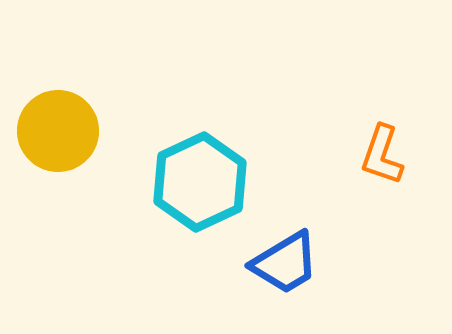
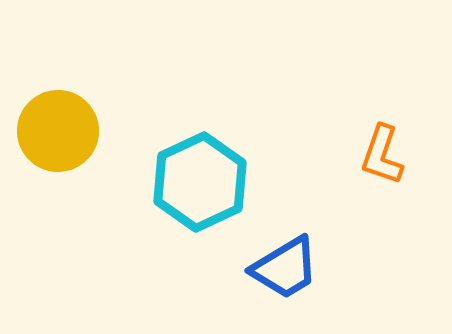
blue trapezoid: moved 5 px down
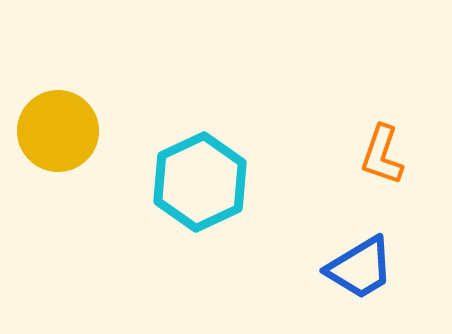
blue trapezoid: moved 75 px right
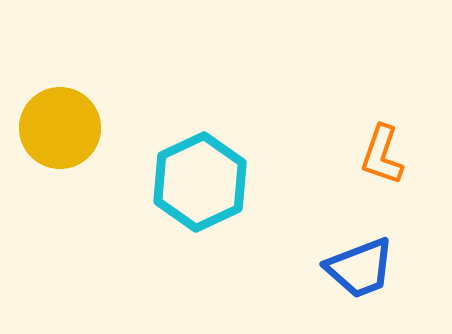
yellow circle: moved 2 px right, 3 px up
blue trapezoid: rotated 10 degrees clockwise
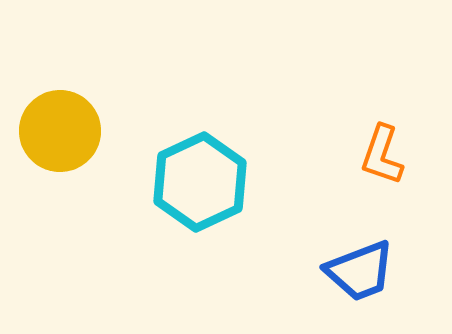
yellow circle: moved 3 px down
blue trapezoid: moved 3 px down
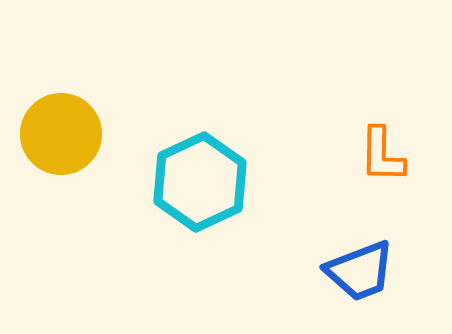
yellow circle: moved 1 px right, 3 px down
orange L-shape: rotated 18 degrees counterclockwise
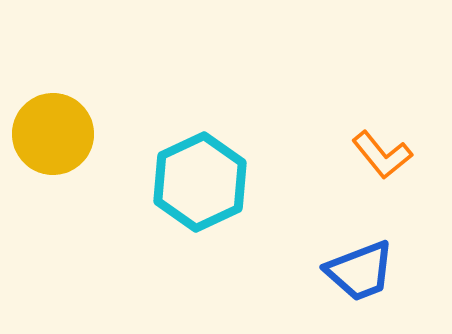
yellow circle: moved 8 px left
orange L-shape: rotated 40 degrees counterclockwise
